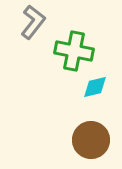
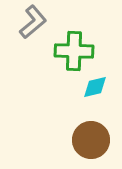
gray L-shape: rotated 12 degrees clockwise
green cross: rotated 9 degrees counterclockwise
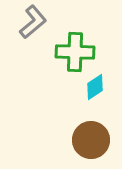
green cross: moved 1 px right, 1 px down
cyan diamond: rotated 20 degrees counterclockwise
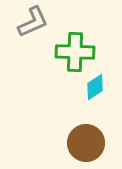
gray L-shape: rotated 16 degrees clockwise
brown circle: moved 5 px left, 3 px down
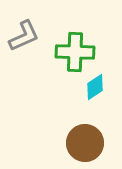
gray L-shape: moved 9 px left, 14 px down
brown circle: moved 1 px left
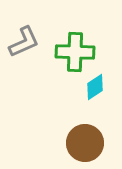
gray L-shape: moved 6 px down
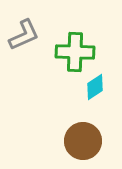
gray L-shape: moved 7 px up
brown circle: moved 2 px left, 2 px up
